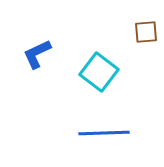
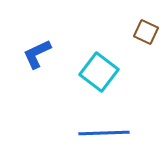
brown square: rotated 30 degrees clockwise
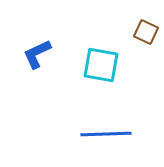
cyan square: moved 2 px right, 7 px up; rotated 27 degrees counterclockwise
blue line: moved 2 px right, 1 px down
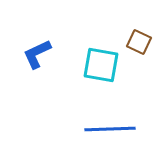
brown square: moved 7 px left, 10 px down
blue line: moved 4 px right, 5 px up
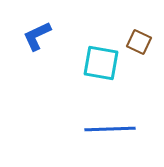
blue L-shape: moved 18 px up
cyan square: moved 2 px up
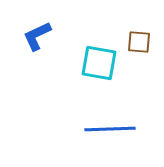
brown square: rotated 20 degrees counterclockwise
cyan square: moved 2 px left
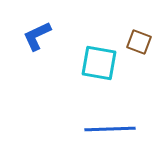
brown square: rotated 15 degrees clockwise
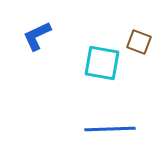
cyan square: moved 3 px right
